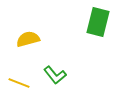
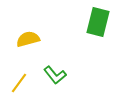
yellow line: rotated 75 degrees counterclockwise
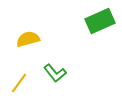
green rectangle: moved 2 px right, 1 px up; rotated 52 degrees clockwise
green L-shape: moved 2 px up
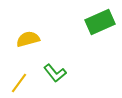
green rectangle: moved 1 px down
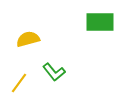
green rectangle: rotated 24 degrees clockwise
green L-shape: moved 1 px left, 1 px up
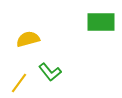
green rectangle: moved 1 px right
green L-shape: moved 4 px left
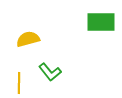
yellow line: rotated 35 degrees counterclockwise
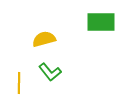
yellow semicircle: moved 16 px right
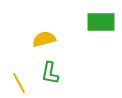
green L-shape: moved 1 px down; rotated 50 degrees clockwise
yellow line: rotated 30 degrees counterclockwise
